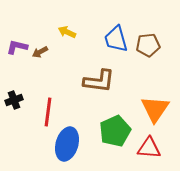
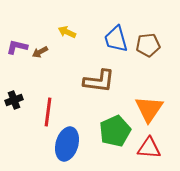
orange triangle: moved 6 px left
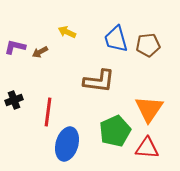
purple L-shape: moved 2 px left
red triangle: moved 2 px left
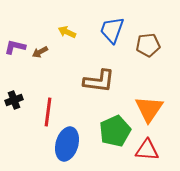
blue trapezoid: moved 4 px left, 9 px up; rotated 36 degrees clockwise
red triangle: moved 2 px down
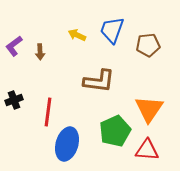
yellow arrow: moved 10 px right, 3 px down
purple L-shape: moved 1 px left, 1 px up; rotated 50 degrees counterclockwise
brown arrow: rotated 63 degrees counterclockwise
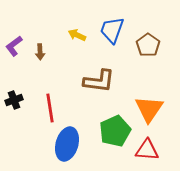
brown pentagon: rotated 30 degrees counterclockwise
red line: moved 2 px right, 4 px up; rotated 16 degrees counterclockwise
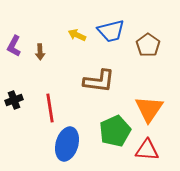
blue trapezoid: moved 1 px left, 1 px down; rotated 124 degrees counterclockwise
purple L-shape: rotated 25 degrees counterclockwise
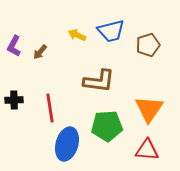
brown pentagon: rotated 20 degrees clockwise
brown arrow: rotated 42 degrees clockwise
black cross: rotated 18 degrees clockwise
green pentagon: moved 8 px left, 5 px up; rotated 20 degrees clockwise
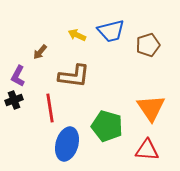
purple L-shape: moved 4 px right, 30 px down
brown L-shape: moved 25 px left, 5 px up
black cross: rotated 18 degrees counterclockwise
orange triangle: moved 2 px right, 1 px up; rotated 8 degrees counterclockwise
green pentagon: rotated 20 degrees clockwise
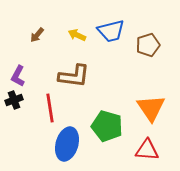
brown arrow: moved 3 px left, 17 px up
